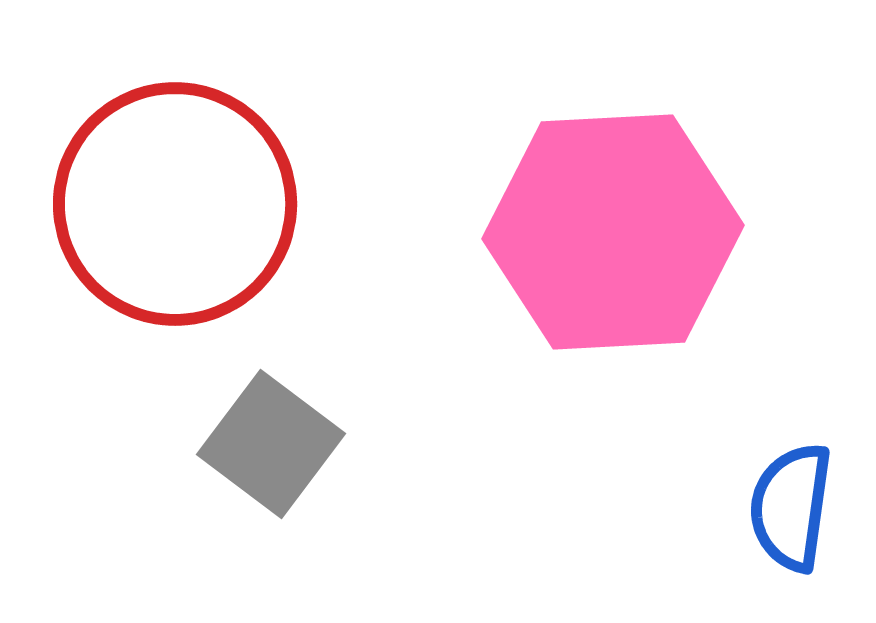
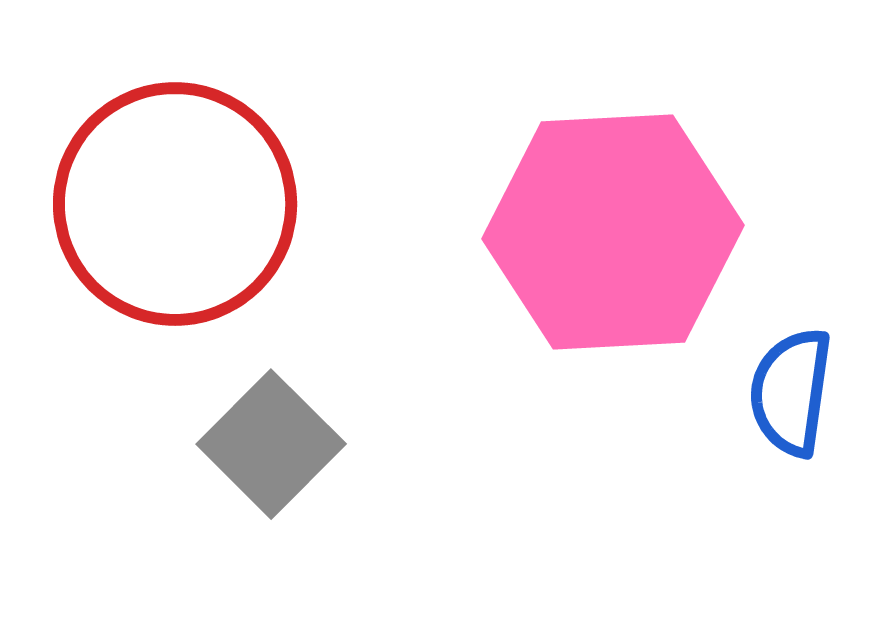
gray square: rotated 8 degrees clockwise
blue semicircle: moved 115 px up
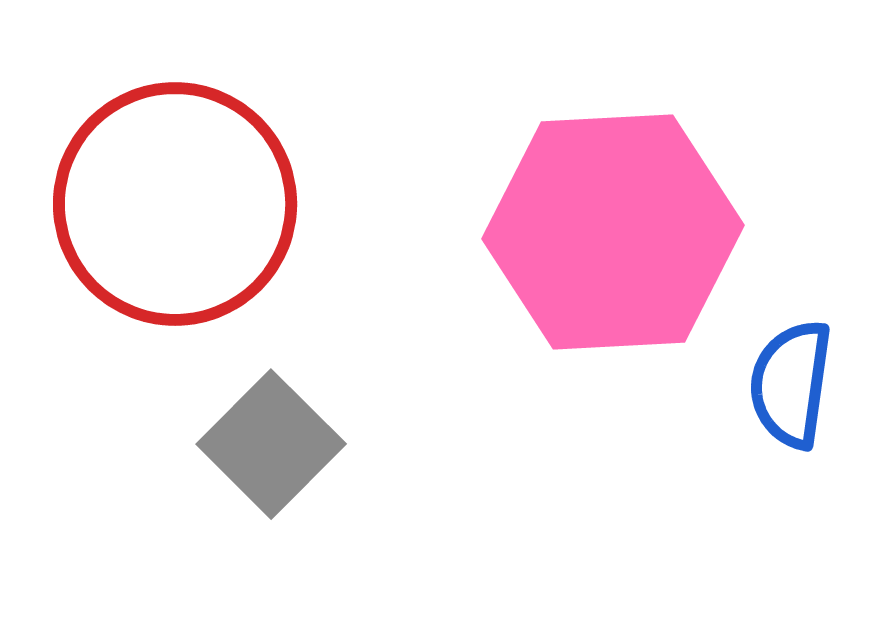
blue semicircle: moved 8 px up
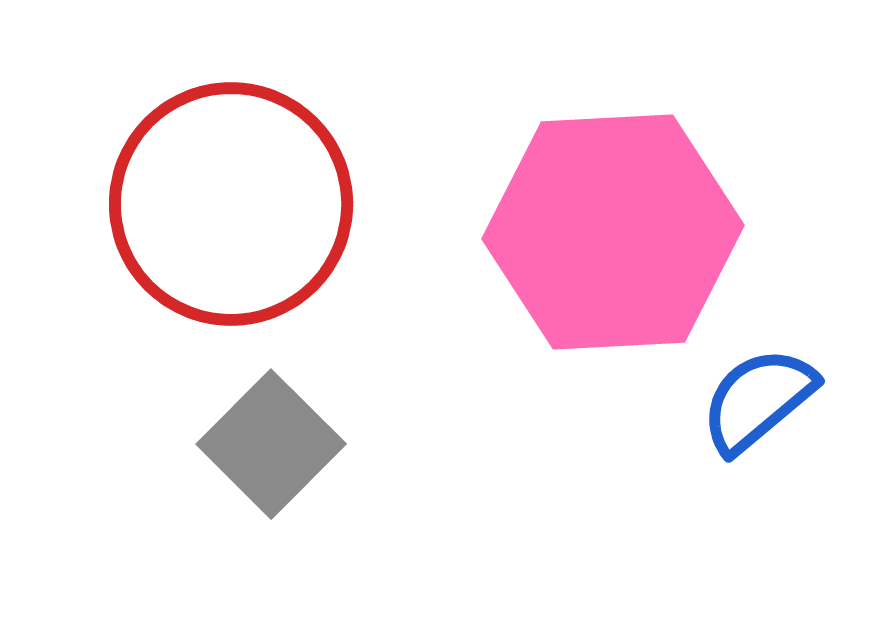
red circle: moved 56 px right
blue semicircle: moved 33 px left, 16 px down; rotated 42 degrees clockwise
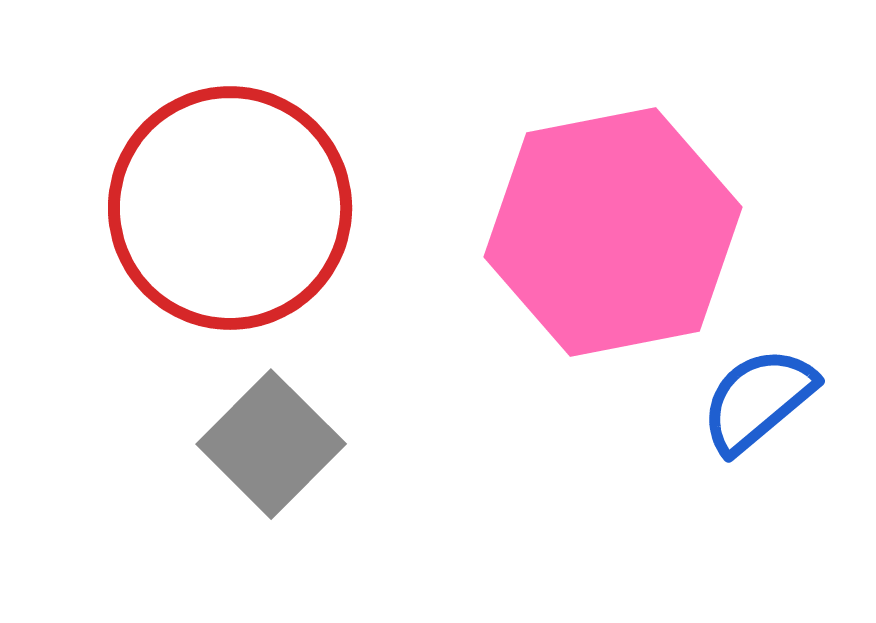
red circle: moved 1 px left, 4 px down
pink hexagon: rotated 8 degrees counterclockwise
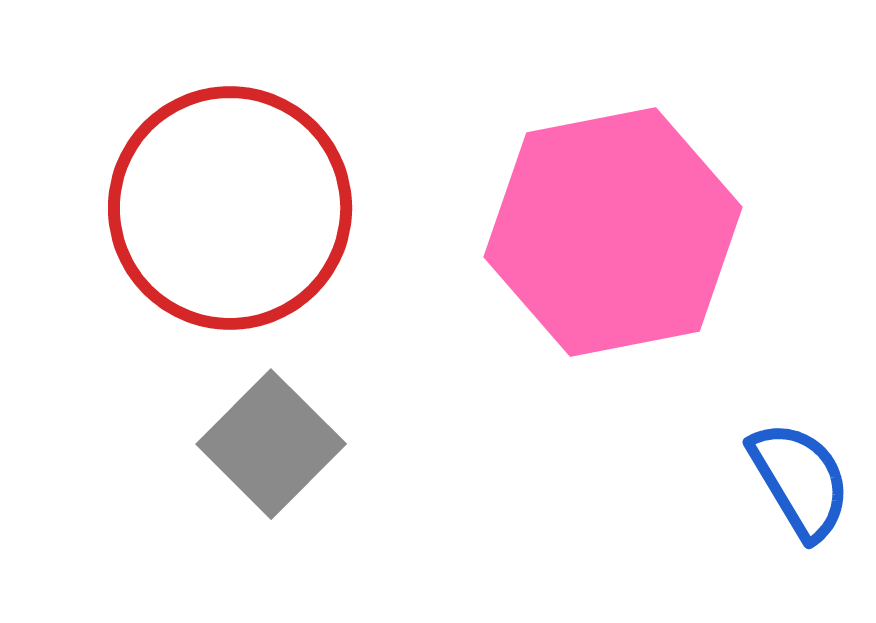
blue semicircle: moved 42 px right, 80 px down; rotated 99 degrees clockwise
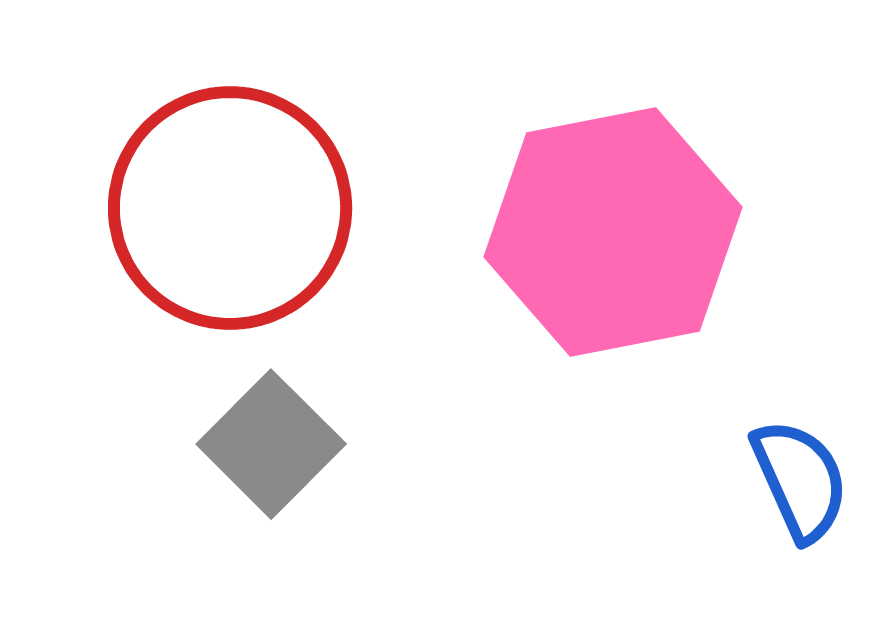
blue semicircle: rotated 7 degrees clockwise
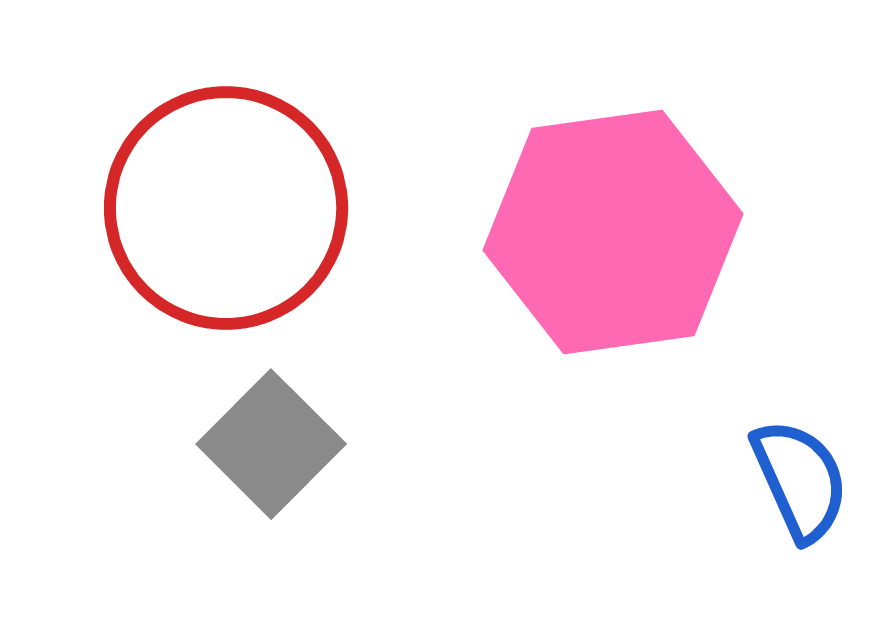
red circle: moved 4 px left
pink hexagon: rotated 3 degrees clockwise
